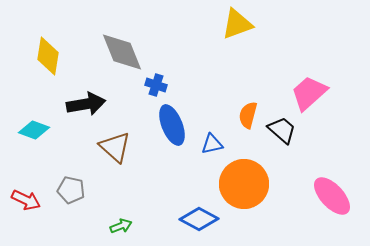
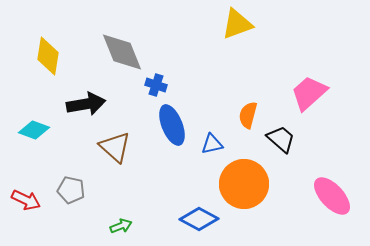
black trapezoid: moved 1 px left, 9 px down
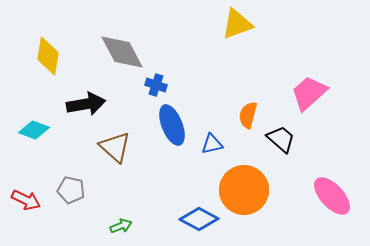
gray diamond: rotated 6 degrees counterclockwise
orange circle: moved 6 px down
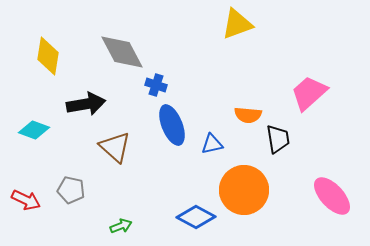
orange semicircle: rotated 100 degrees counterclockwise
black trapezoid: moved 3 px left; rotated 40 degrees clockwise
blue diamond: moved 3 px left, 2 px up
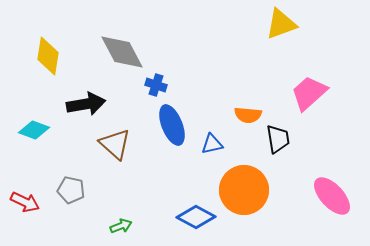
yellow triangle: moved 44 px right
brown triangle: moved 3 px up
red arrow: moved 1 px left, 2 px down
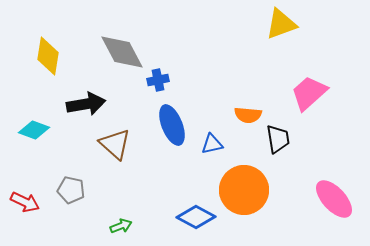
blue cross: moved 2 px right, 5 px up; rotated 30 degrees counterclockwise
pink ellipse: moved 2 px right, 3 px down
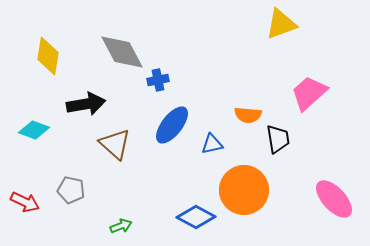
blue ellipse: rotated 60 degrees clockwise
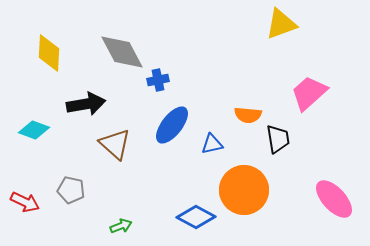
yellow diamond: moved 1 px right, 3 px up; rotated 6 degrees counterclockwise
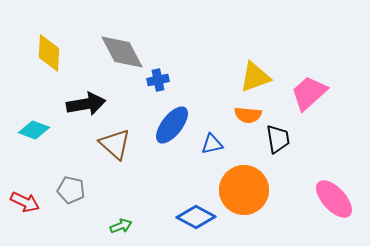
yellow triangle: moved 26 px left, 53 px down
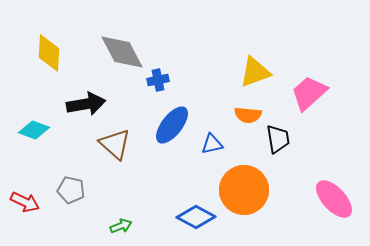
yellow triangle: moved 5 px up
